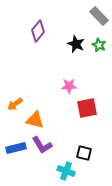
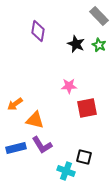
purple diamond: rotated 30 degrees counterclockwise
black square: moved 4 px down
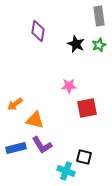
gray rectangle: rotated 36 degrees clockwise
green star: rotated 24 degrees clockwise
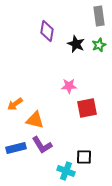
purple diamond: moved 9 px right
black square: rotated 14 degrees counterclockwise
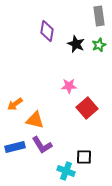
red square: rotated 30 degrees counterclockwise
blue rectangle: moved 1 px left, 1 px up
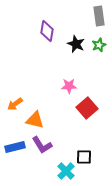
cyan cross: rotated 24 degrees clockwise
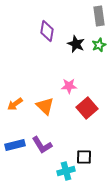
orange triangle: moved 10 px right, 14 px up; rotated 30 degrees clockwise
blue rectangle: moved 2 px up
cyan cross: rotated 30 degrees clockwise
